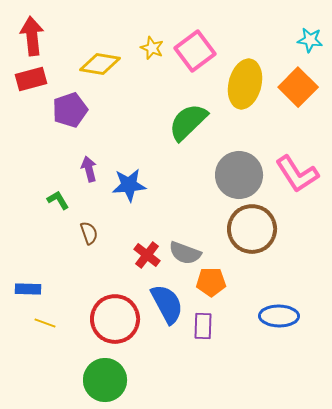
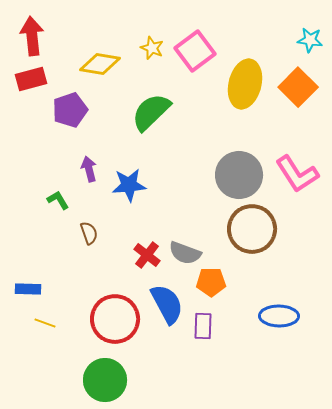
green semicircle: moved 37 px left, 10 px up
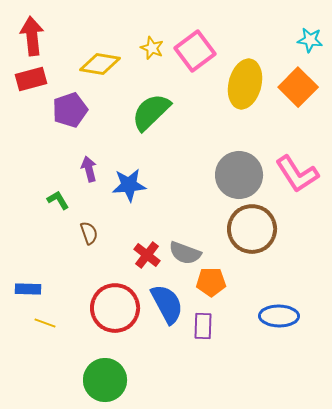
red circle: moved 11 px up
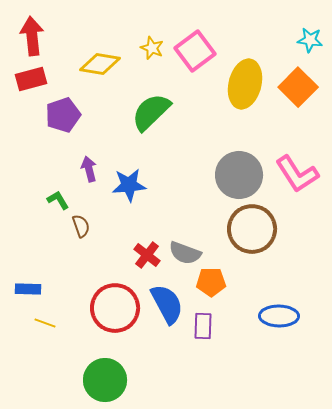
purple pentagon: moved 7 px left, 5 px down
brown semicircle: moved 8 px left, 7 px up
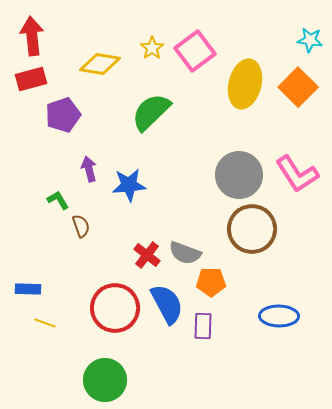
yellow star: rotated 15 degrees clockwise
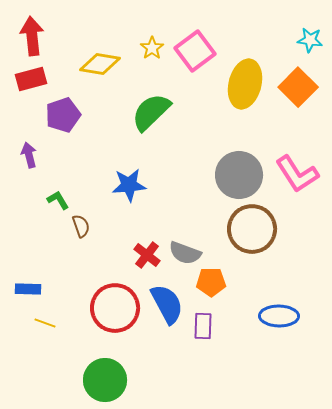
purple arrow: moved 60 px left, 14 px up
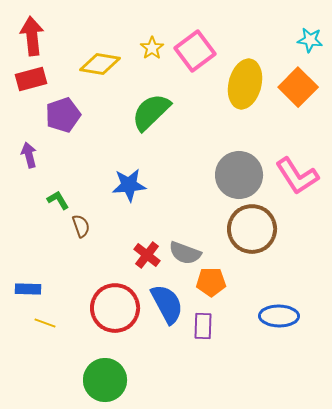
pink L-shape: moved 2 px down
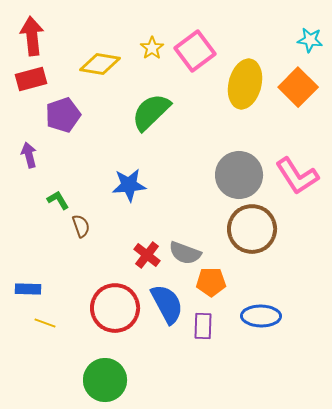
blue ellipse: moved 18 px left
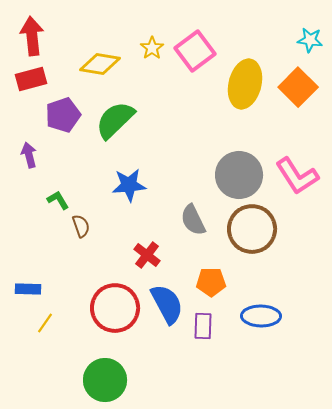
green semicircle: moved 36 px left, 8 px down
gray semicircle: moved 8 px right, 33 px up; rotated 44 degrees clockwise
yellow line: rotated 75 degrees counterclockwise
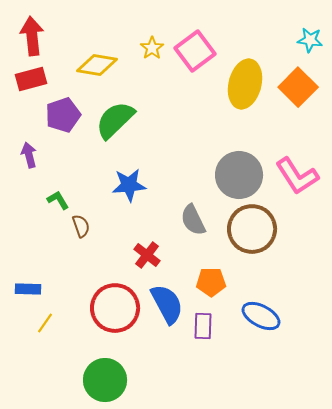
yellow diamond: moved 3 px left, 1 px down
blue ellipse: rotated 27 degrees clockwise
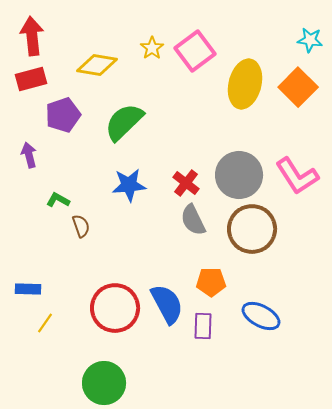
green semicircle: moved 9 px right, 2 px down
green L-shape: rotated 30 degrees counterclockwise
red cross: moved 39 px right, 72 px up
green circle: moved 1 px left, 3 px down
